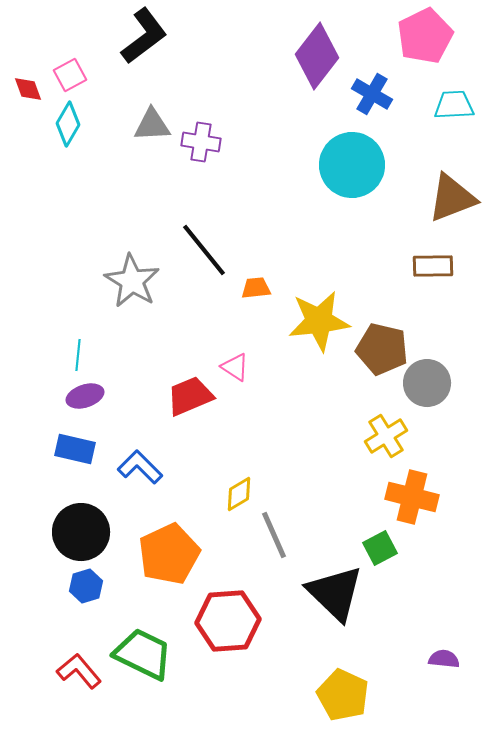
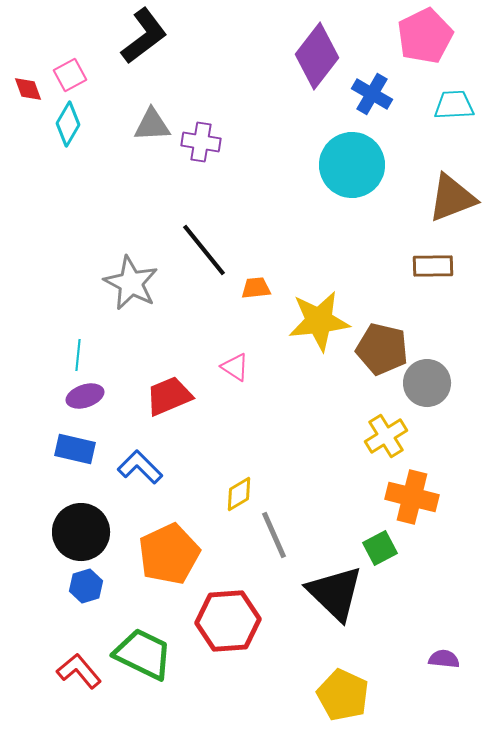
gray star: moved 1 px left, 2 px down; rotated 4 degrees counterclockwise
red trapezoid: moved 21 px left
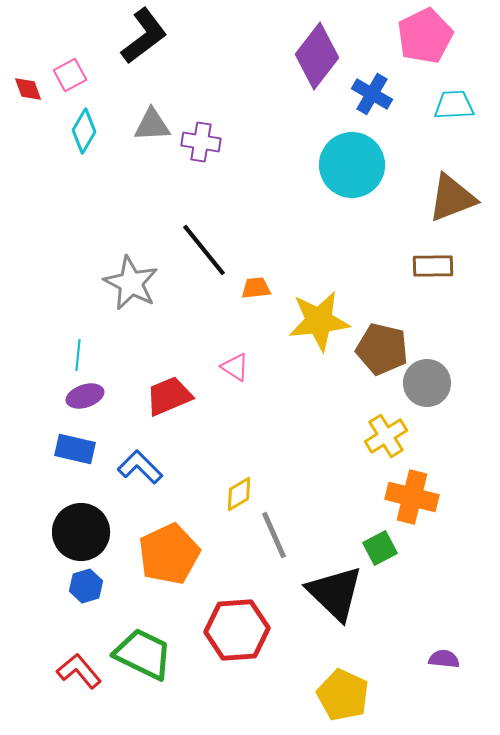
cyan diamond: moved 16 px right, 7 px down
red hexagon: moved 9 px right, 9 px down
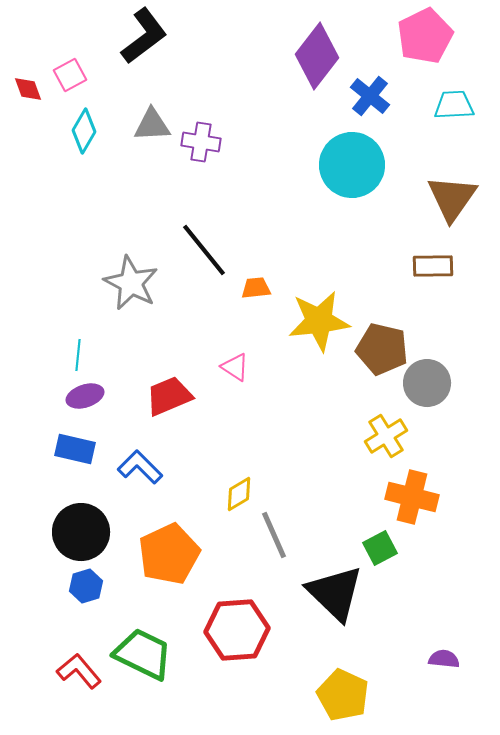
blue cross: moved 2 px left, 2 px down; rotated 9 degrees clockwise
brown triangle: rotated 34 degrees counterclockwise
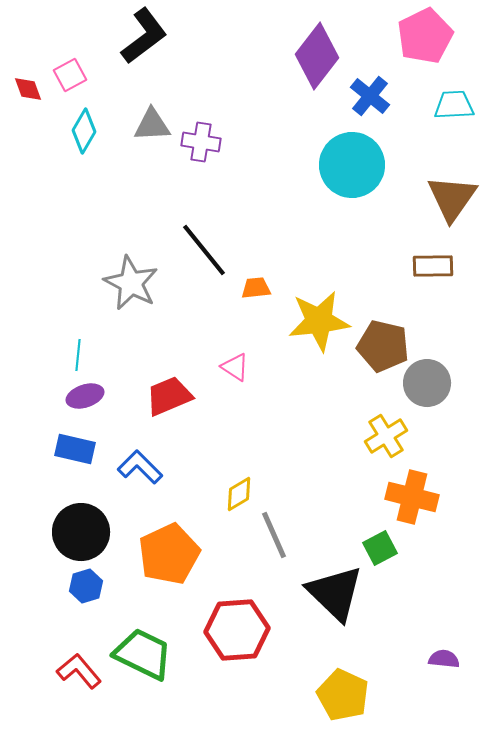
brown pentagon: moved 1 px right, 3 px up
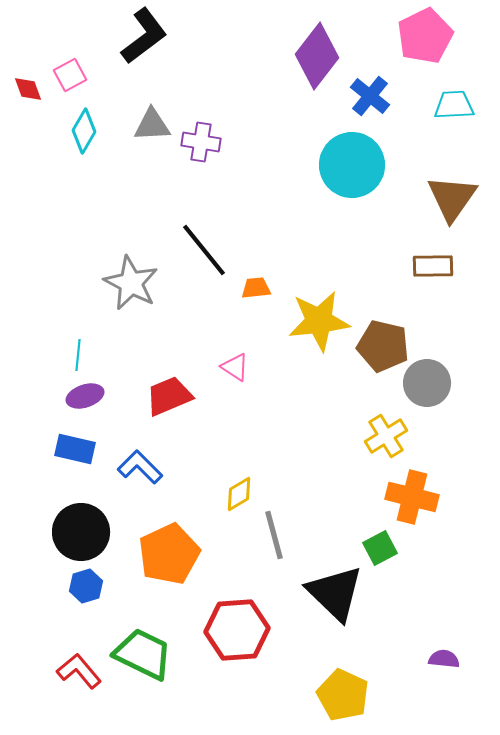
gray line: rotated 9 degrees clockwise
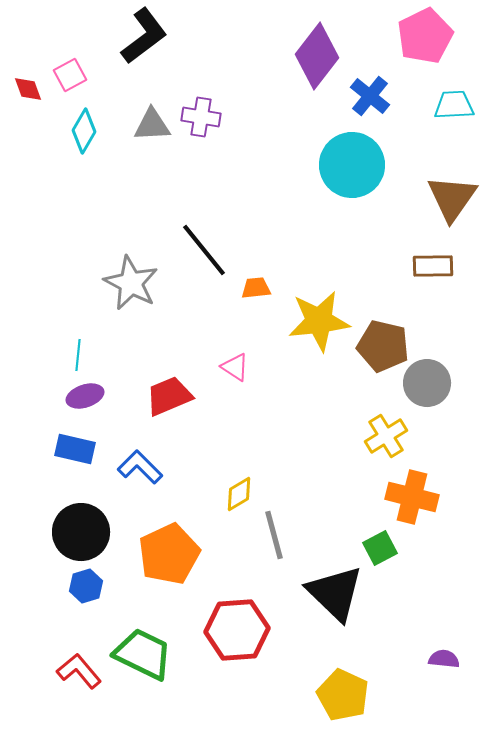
purple cross: moved 25 px up
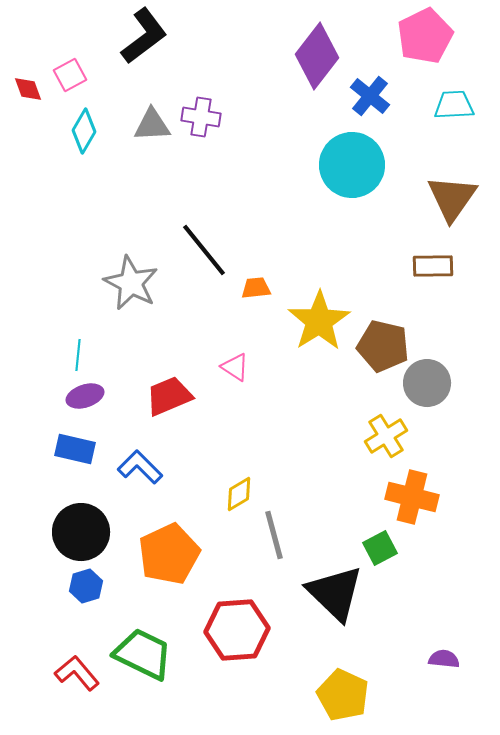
yellow star: rotated 26 degrees counterclockwise
red L-shape: moved 2 px left, 2 px down
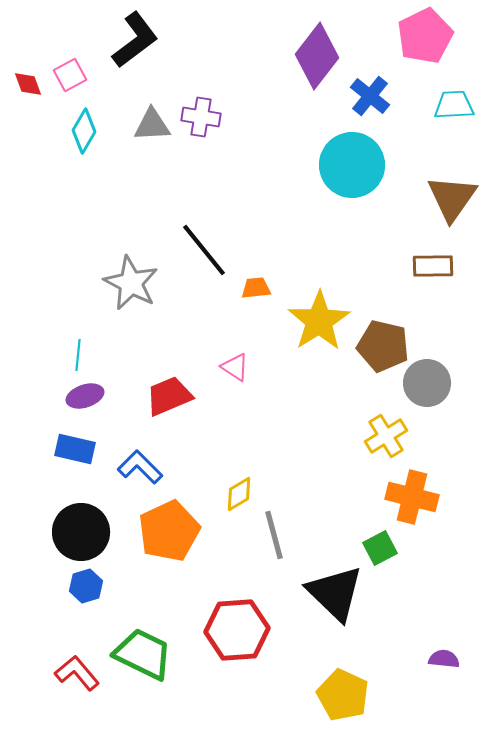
black L-shape: moved 9 px left, 4 px down
red diamond: moved 5 px up
orange pentagon: moved 23 px up
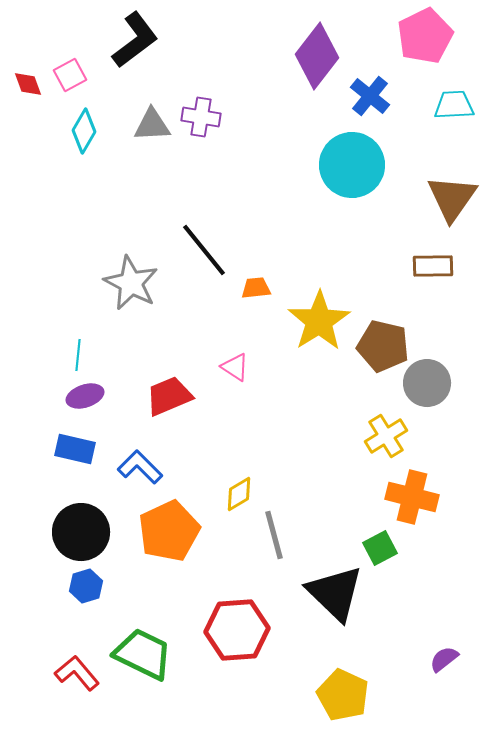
purple semicircle: rotated 44 degrees counterclockwise
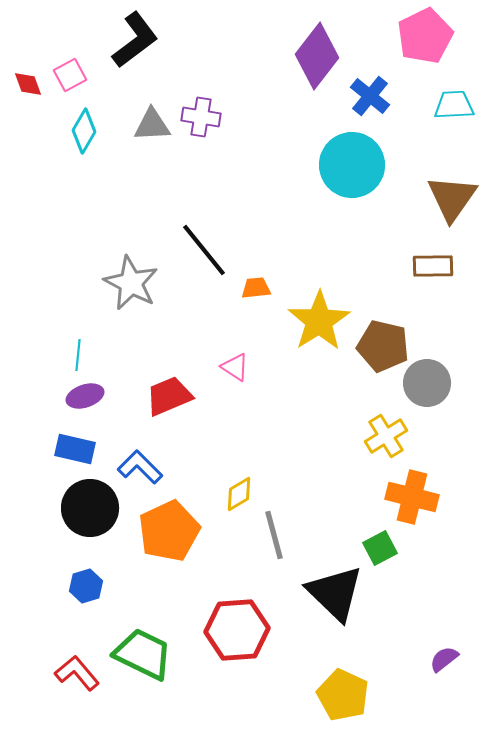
black circle: moved 9 px right, 24 px up
